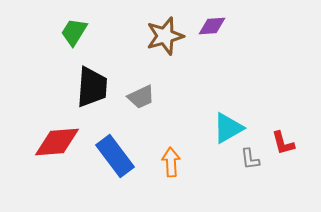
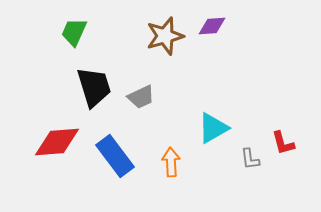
green trapezoid: rotated 8 degrees counterclockwise
black trapezoid: moved 2 px right; rotated 21 degrees counterclockwise
cyan triangle: moved 15 px left
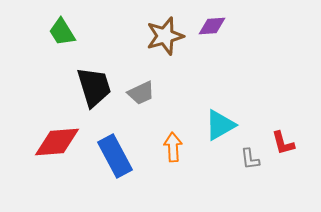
green trapezoid: moved 12 px left; rotated 56 degrees counterclockwise
gray trapezoid: moved 4 px up
cyan triangle: moved 7 px right, 3 px up
blue rectangle: rotated 9 degrees clockwise
orange arrow: moved 2 px right, 15 px up
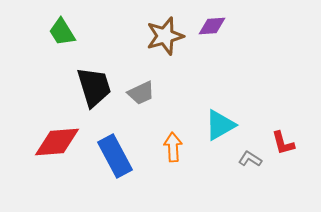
gray L-shape: rotated 130 degrees clockwise
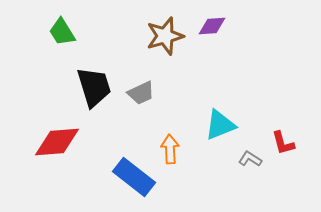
cyan triangle: rotated 8 degrees clockwise
orange arrow: moved 3 px left, 2 px down
blue rectangle: moved 19 px right, 21 px down; rotated 24 degrees counterclockwise
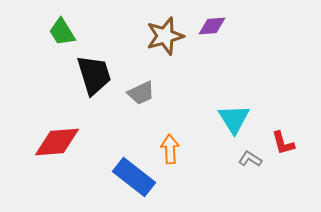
black trapezoid: moved 12 px up
cyan triangle: moved 14 px right, 6 px up; rotated 40 degrees counterclockwise
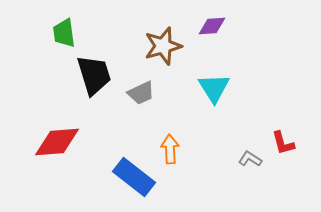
green trapezoid: moved 2 px right, 1 px down; rotated 24 degrees clockwise
brown star: moved 2 px left, 10 px down
cyan triangle: moved 20 px left, 31 px up
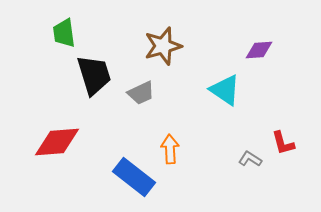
purple diamond: moved 47 px right, 24 px down
cyan triangle: moved 11 px right, 2 px down; rotated 24 degrees counterclockwise
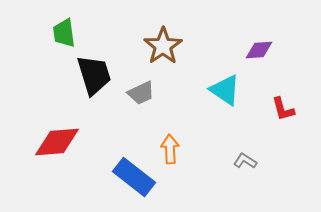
brown star: rotated 18 degrees counterclockwise
red L-shape: moved 34 px up
gray L-shape: moved 5 px left, 2 px down
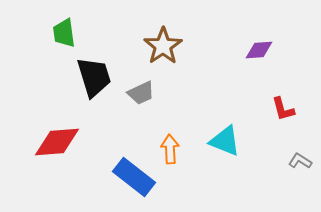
black trapezoid: moved 2 px down
cyan triangle: moved 51 px down; rotated 12 degrees counterclockwise
gray L-shape: moved 55 px right
